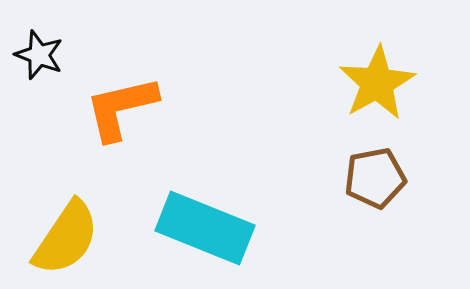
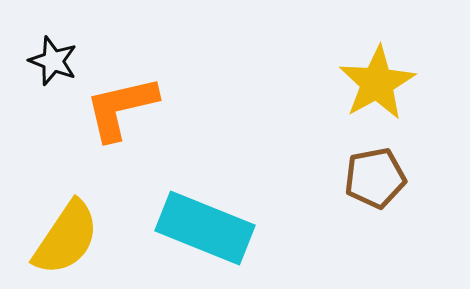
black star: moved 14 px right, 6 px down
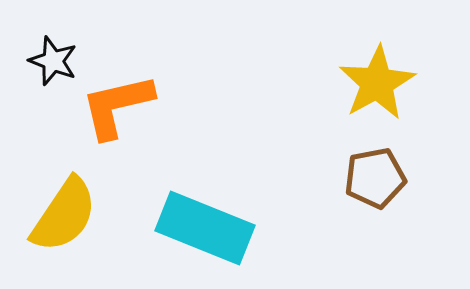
orange L-shape: moved 4 px left, 2 px up
yellow semicircle: moved 2 px left, 23 px up
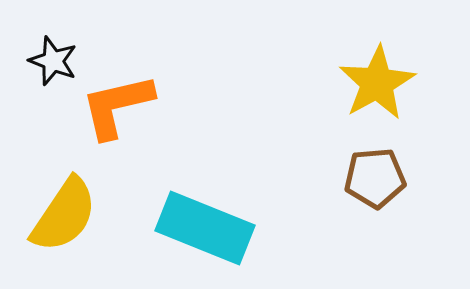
brown pentagon: rotated 6 degrees clockwise
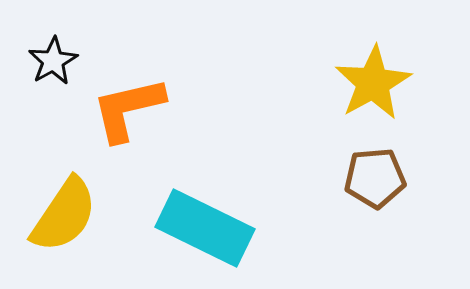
black star: rotated 21 degrees clockwise
yellow star: moved 4 px left
orange L-shape: moved 11 px right, 3 px down
cyan rectangle: rotated 4 degrees clockwise
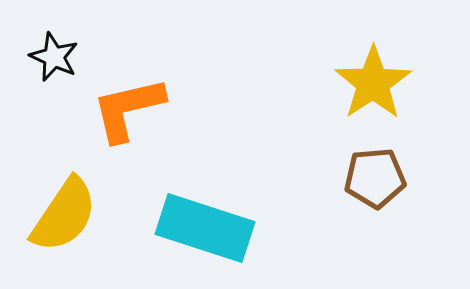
black star: moved 1 px right, 4 px up; rotated 18 degrees counterclockwise
yellow star: rotated 4 degrees counterclockwise
cyan rectangle: rotated 8 degrees counterclockwise
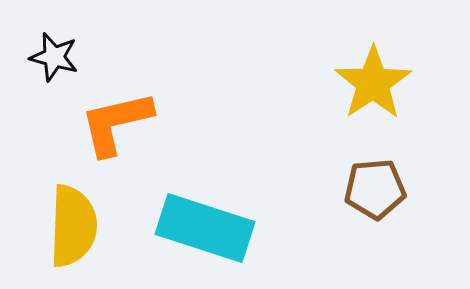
black star: rotated 9 degrees counterclockwise
orange L-shape: moved 12 px left, 14 px down
brown pentagon: moved 11 px down
yellow semicircle: moved 9 px right, 11 px down; rotated 32 degrees counterclockwise
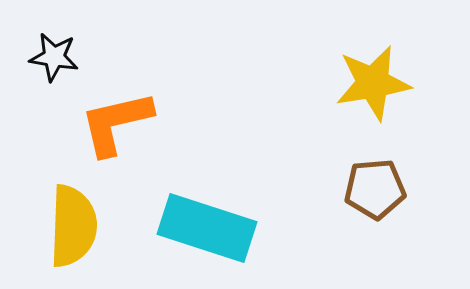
black star: rotated 6 degrees counterclockwise
yellow star: rotated 24 degrees clockwise
cyan rectangle: moved 2 px right
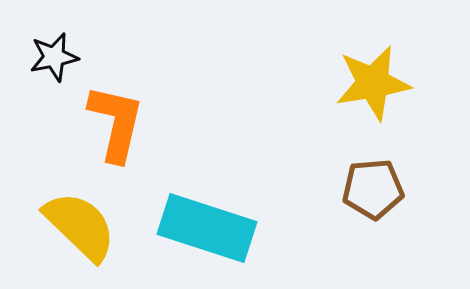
black star: rotated 21 degrees counterclockwise
orange L-shape: rotated 116 degrees clockwise
brown pentagon: moved 2 px left
yellow semicircle: moved 7 px right; rotated 48 degrees counterclockwise
